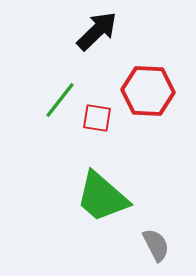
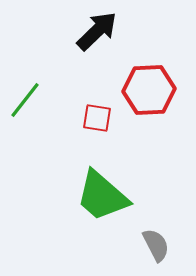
red hexagon: moved 1 px right, 1 px up; rotated 6 degrees counterclockwise
green line: moved 35 px left
green trapezoid: moved 1 px up
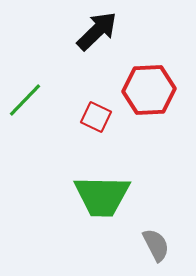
green line: rotated 6 degrees clockwise
red square: moved 1 px left, 1 px up; rotated 16 degrees clockwise
green trapezoid: rotated 40 degrees counterclockwise
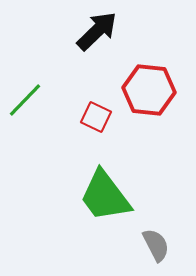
red hexagon: rotated 9 degrees clockwise
green trapezoid: moved 3 px right; rotated 52 degrees clockwise
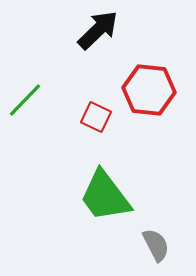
black arrow: moved 1 px right, 1 px up
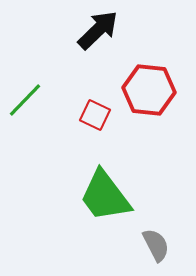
red square: moved 1 px left, 2 px up
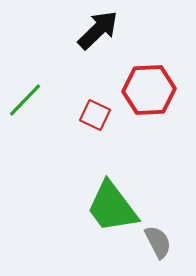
red hexagon: rotated 9 degrees counterclockwise
green trapezoid: moved 7 px right, 11 px down
gray semicircle: moved 2 px right, 3 px up
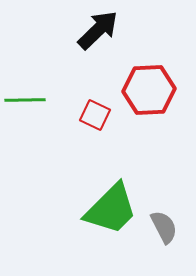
green line: rotated 45 degrees clockwise
green trapezoid: moved 1 px left, 2 px down; rotated 98 degrees counterclockwise
gray semicircle: moved 6 px right, 15 px up
